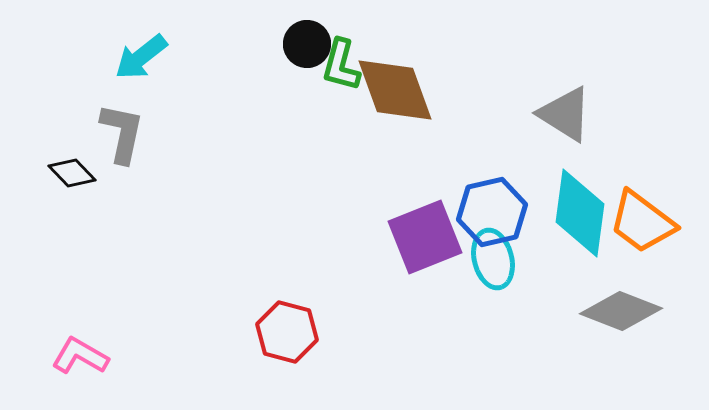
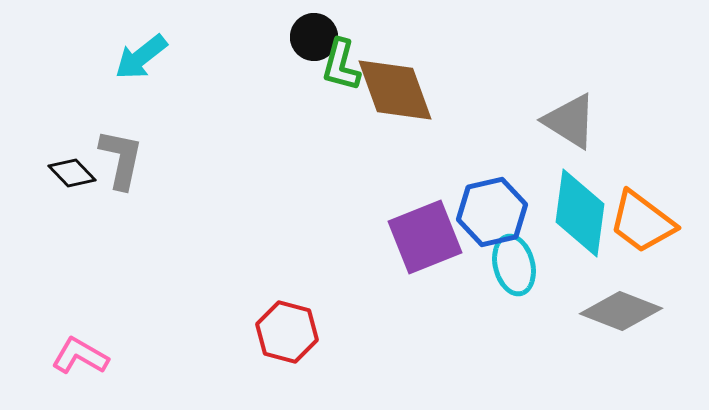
black circle: moved 7 px right, 7 px up
gray triangle: moved 5 px right, 7 px down
gray L-shape: moved 1 px left, 26 px down
cyan ellipse: moved 21 px right, 6 px down
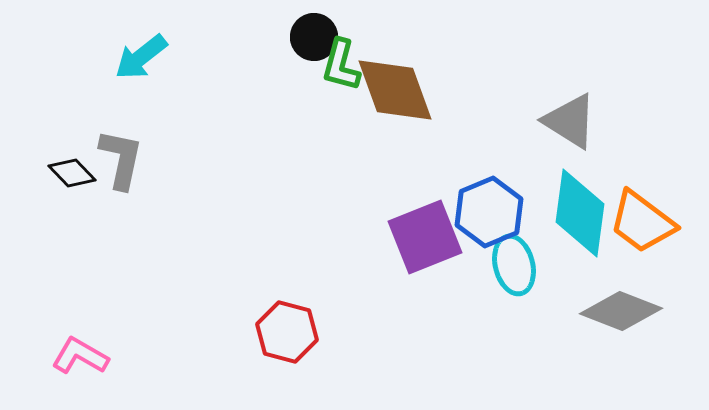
blue hexagon: moved 3 px left; rotated 10 degrees counterclockwise
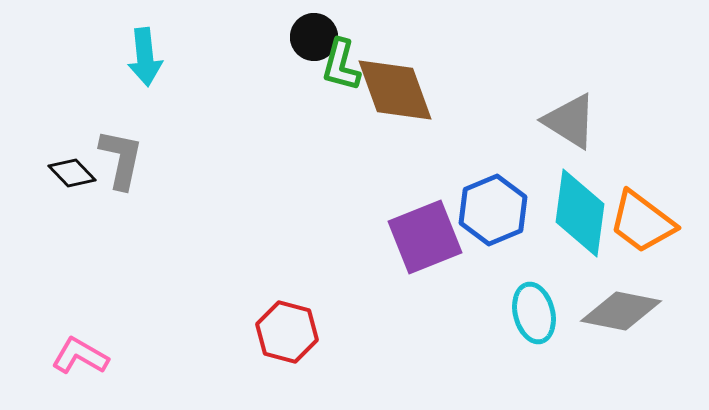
cyan arrow: moved 4 px right; rotated 58 degrees counterclockwise
blue hexagon: moved 4 px right, 2 px up
cyan ellipse: moved 20 px right, 48 px down
gray diamond: rotated 10 degrees counterclockwise
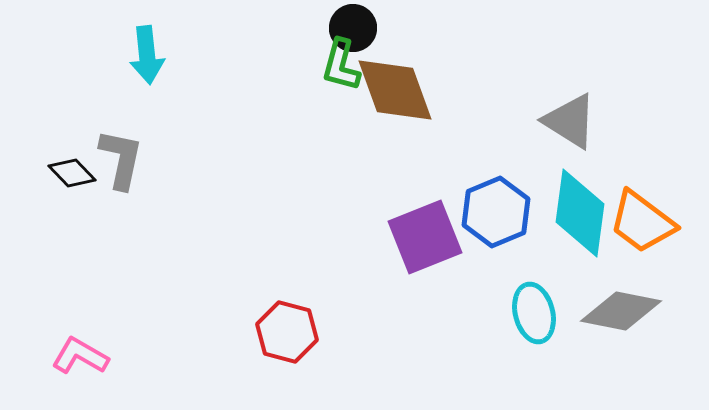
black circle: moved 39 px right, 9 px up
cyan arrow: moved 2 px right, 2 px up
blue hexagon: moved 3 px right, 2 px down
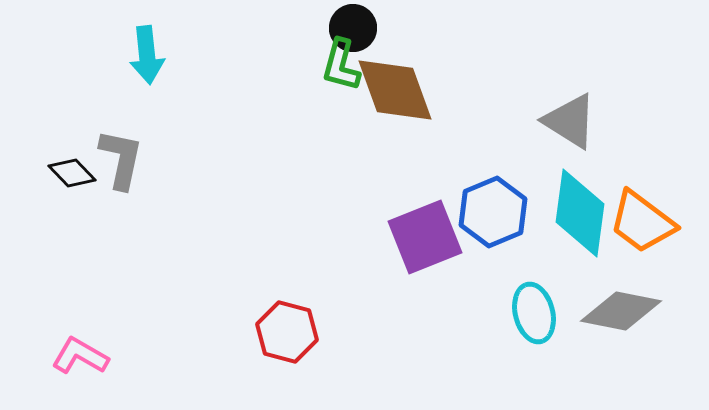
blue hexagon: moved 3 px left
